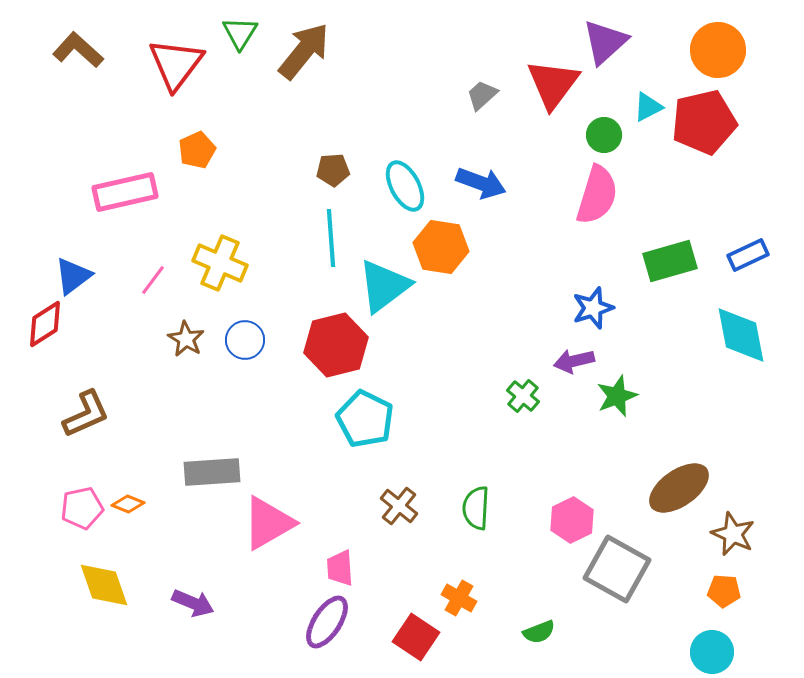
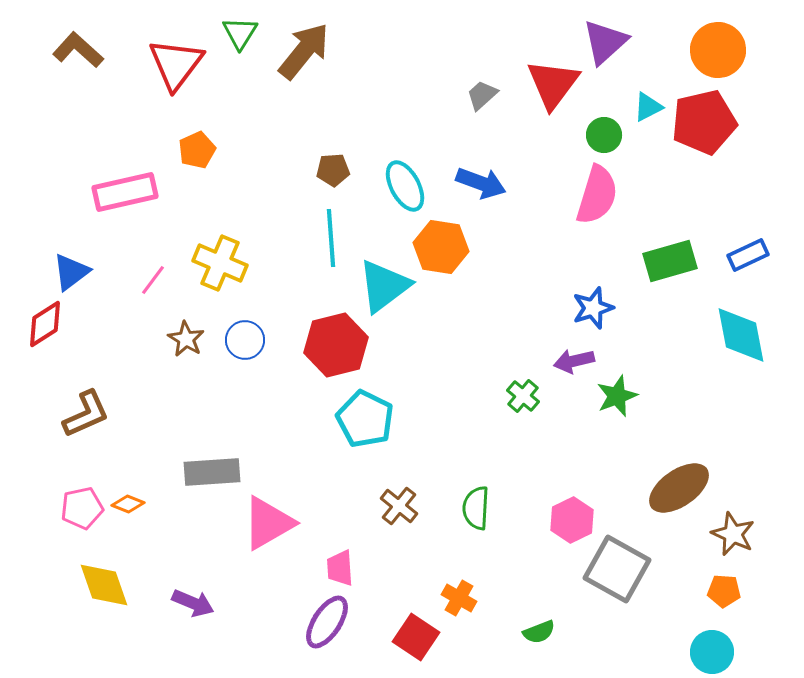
blue triangle at (73, 276): moved 2 px left, 4 px up
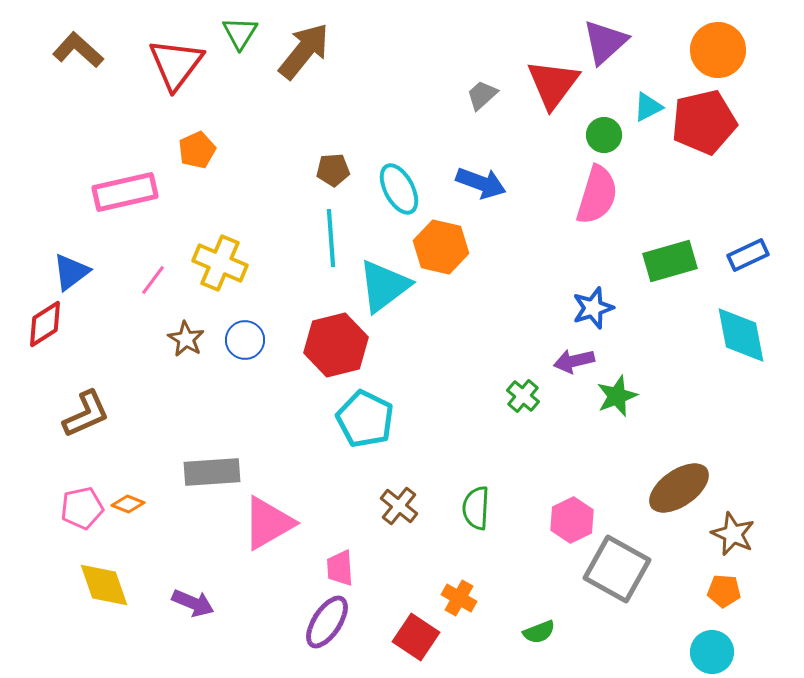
cyan ellipse at (405, 186): moved 6 px left, 3 px down
orange hexagon at (441, 247): rotated 4 degrees clockwise
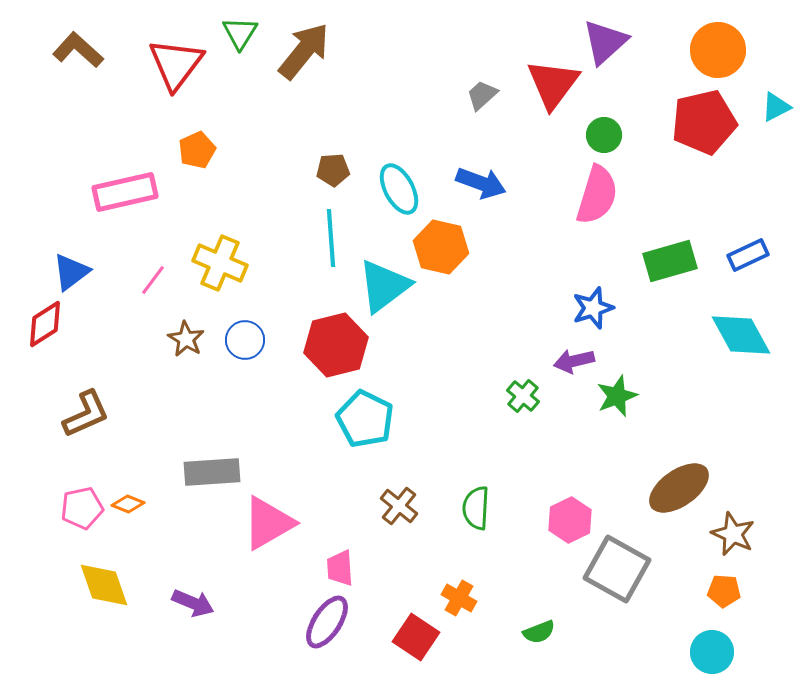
cyan triangle at (648, 107): moved 128 px right
cyan diamond at (741, 335): rotated 18 degrees counterclockwise
pink hexagon at (572, 520): moved 2 px left
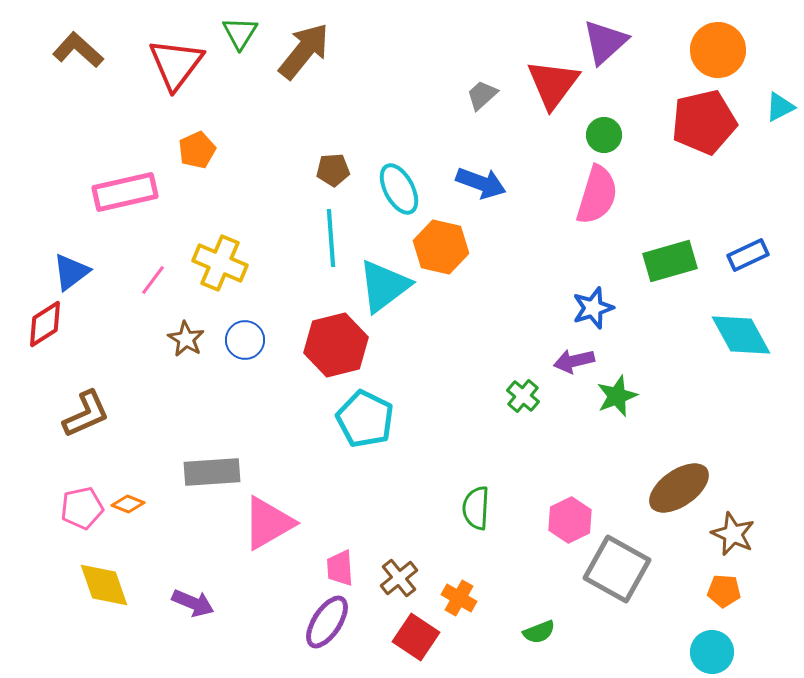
cyan triangle at (776, 107): moved 4 px right
brown cross at (399, 506): moved 72 px down; rotated 12 degrees clockwise
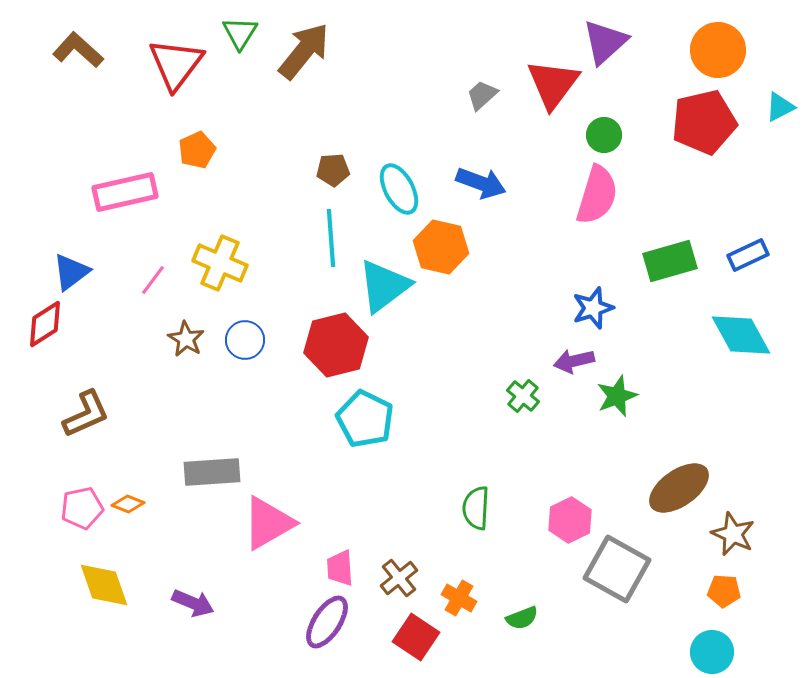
green semicircle at (539, 632): moved 17 px left, 14 px up
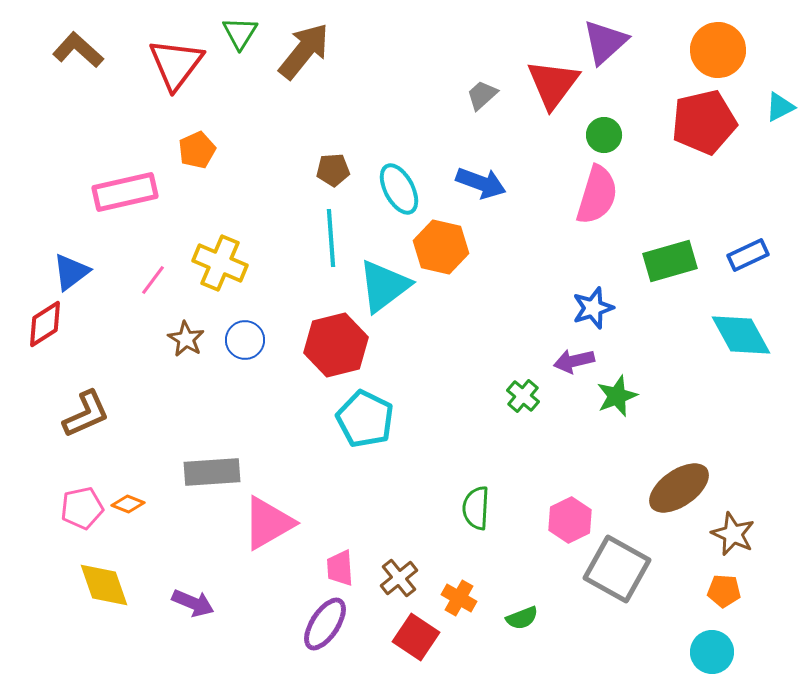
purple ellipse at (327, 622): moved 2 px left, 2 px down
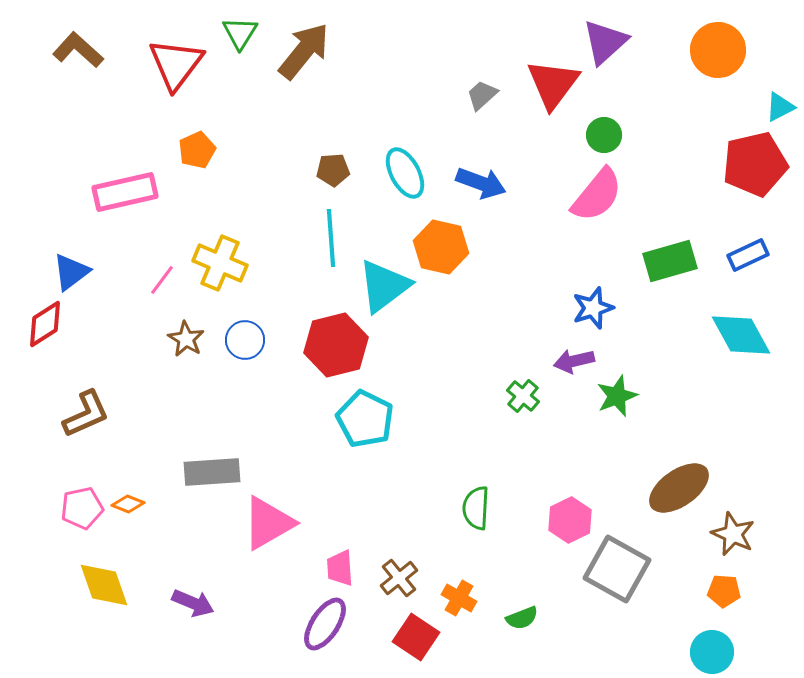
red pentagon at (704, 122): moved 51 px right, 42 px down
cyan ellipse at (399, 189): moved 6 px right, 16 px up
pink semicircle at (597, 195): rotated 22 degrees clockwise
pink line at (153, 280): moved 9 px right
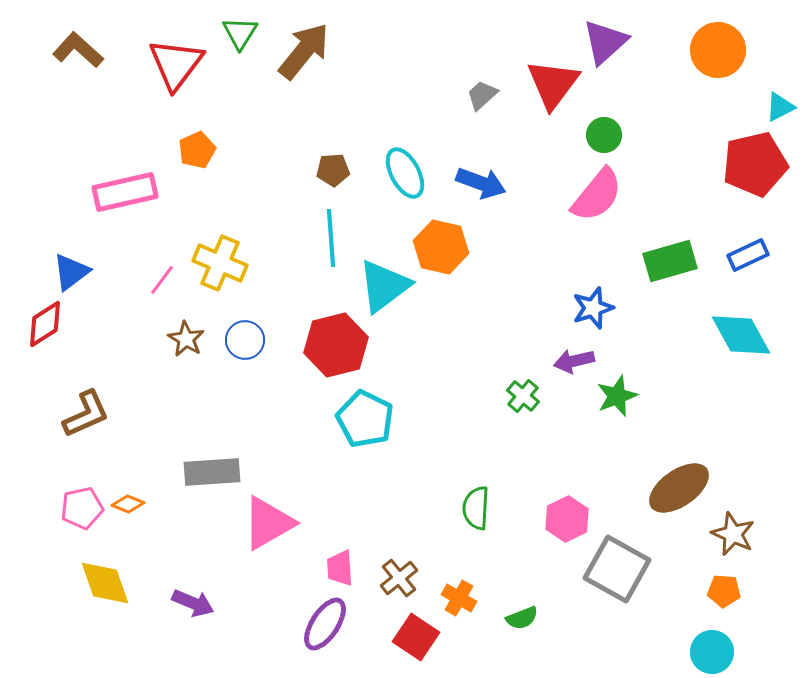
pink hexagon at (570, 520): moved 3 px left, 1 px up
yellow diamond at (104, 585): moved 1 px right, 2 px up
